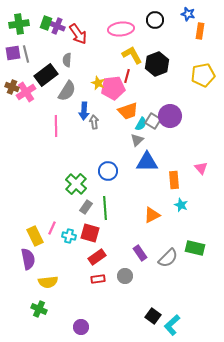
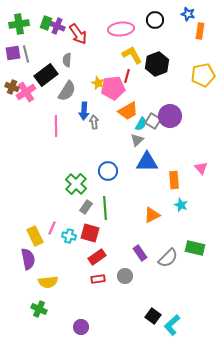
orange trapezoid at (128, 111): rotated 10 degrees counterclockwise
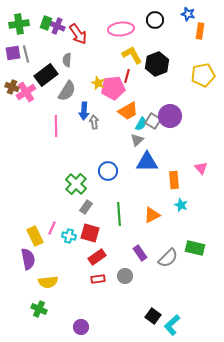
green line at (105, 208): moved 14 px right, 6 px down
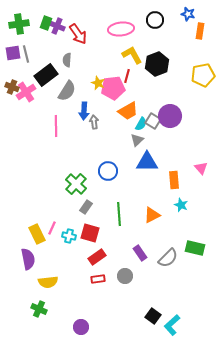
yellow rectangle at (35, 236): moved 2 px right, 2 px up
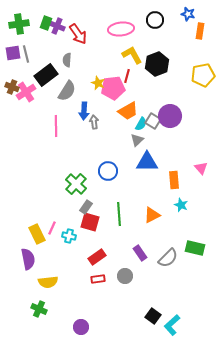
red square at (90, 233): moved 11 px up
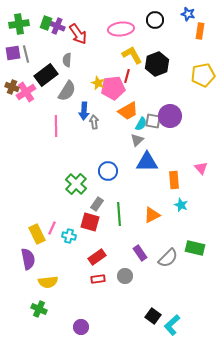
gray square at (153, 121): rotated 21 degrees counterclockwise
gray rectangle at (86, 207): moved 11 px right, 3 px up
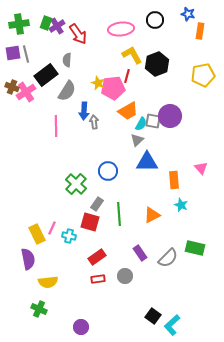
purple cross at (57, 26): rotated 35 degrees clockwise
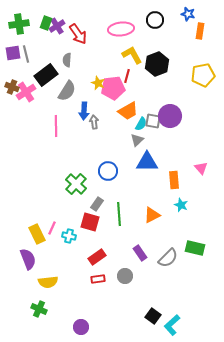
purple semicircle at (28, 259): rotated 10 degrees counterclockwise
